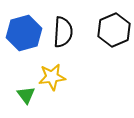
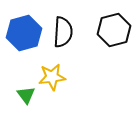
black hexagon: rotated 8 degrees clockwise
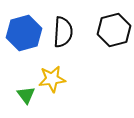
yellow star: moved 2 px down
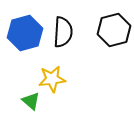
blue hexagon: moved 1 px right
green triangle: moved 5 px right, 6 px down; rotated 12 degrees counterclockwise
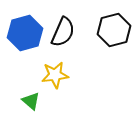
black semicircle: rotated 20 degrees clockwise
yellow star: moved 3 px right, 4 px up
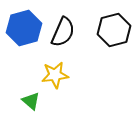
blue hexagon: moved 1 px left, 5 px up
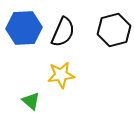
blue hexagon: rotated 12 degrees clockwise
yellow star: moved 6 px right
